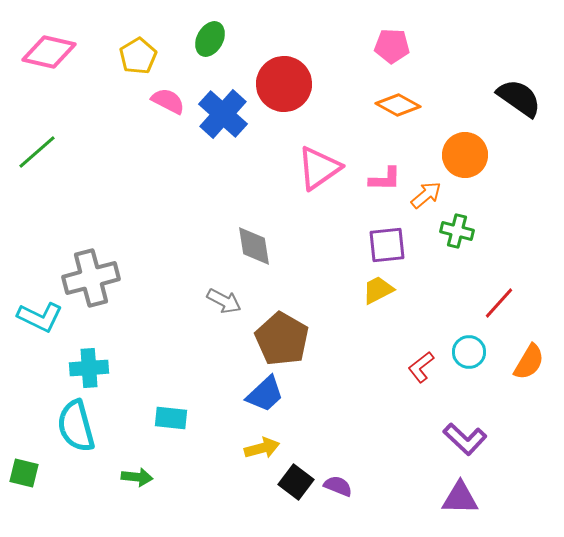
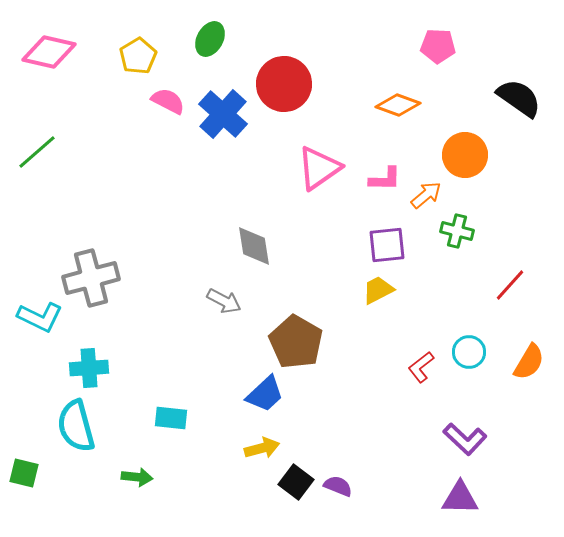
pink pentagon: moved 46 px right
orange diamond: rotated 9 degrees counterclockwise
red line: moved 11 px right, 18 px up
brown pentagon: moved 14 px right, 3 px down
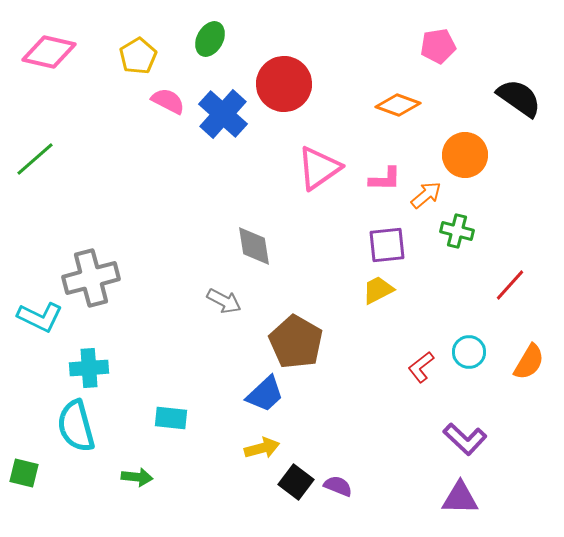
pink pentagon: rotated 12 degrees counterclockwise
green line: moved 2 px left, 7 px down
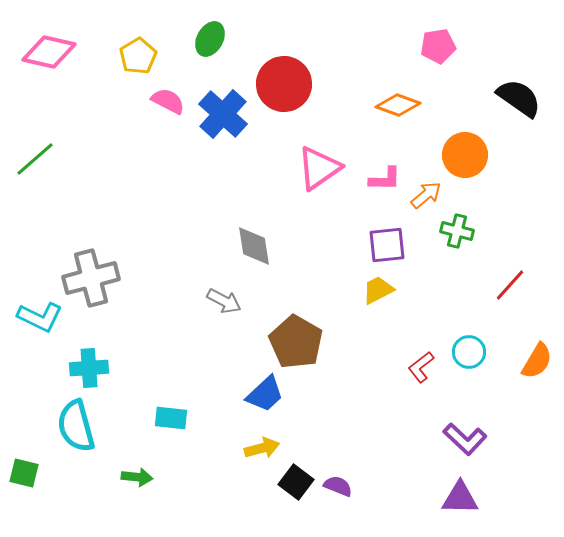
orange semicircle: moved 8 px right, 1 px up
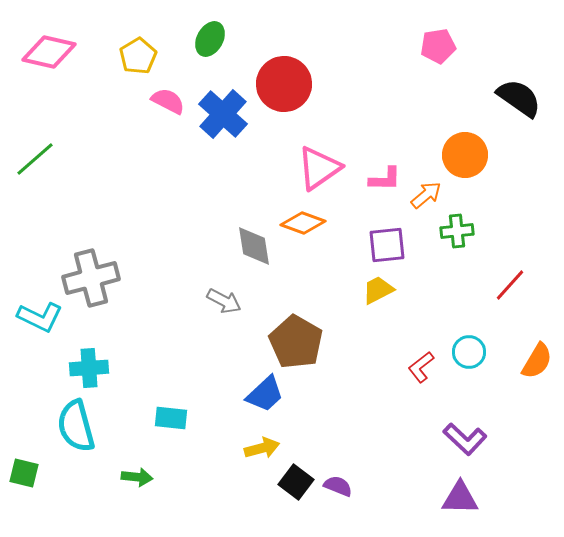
orange diamond: moved 95 px left, 118 px down
green cross: rotated 20 degrees counterclockwise
